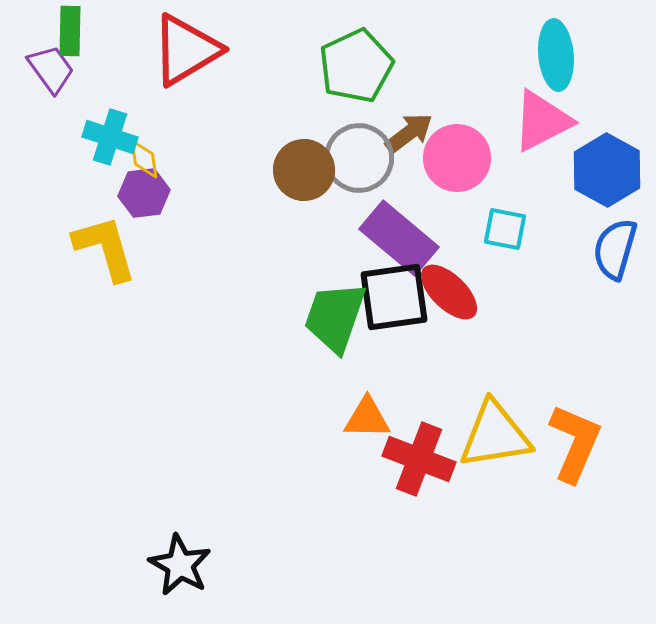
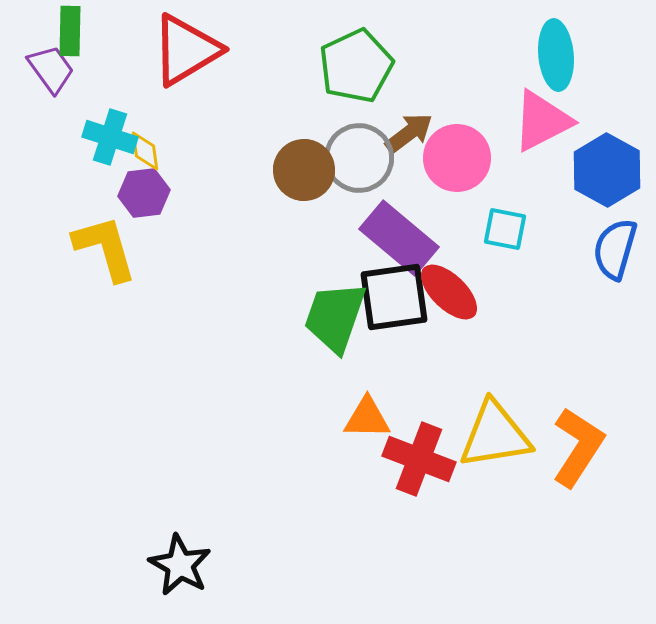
yellow diamond: moved 1 px right, 8 px up
orange L-shape: moved 3 px right, 4 px down; rotated 10 degrees clockwise
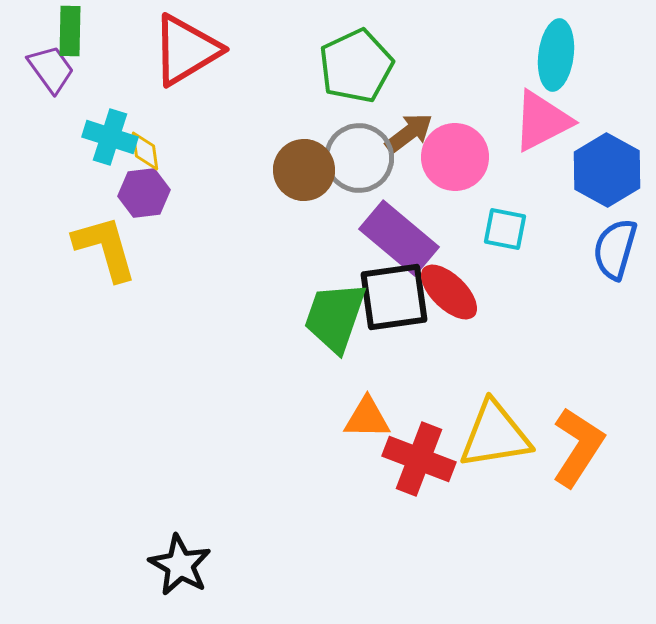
cyan ellipse: rotated 12 degrees clockwise
pink circle: moved 2 px left, 1 px up
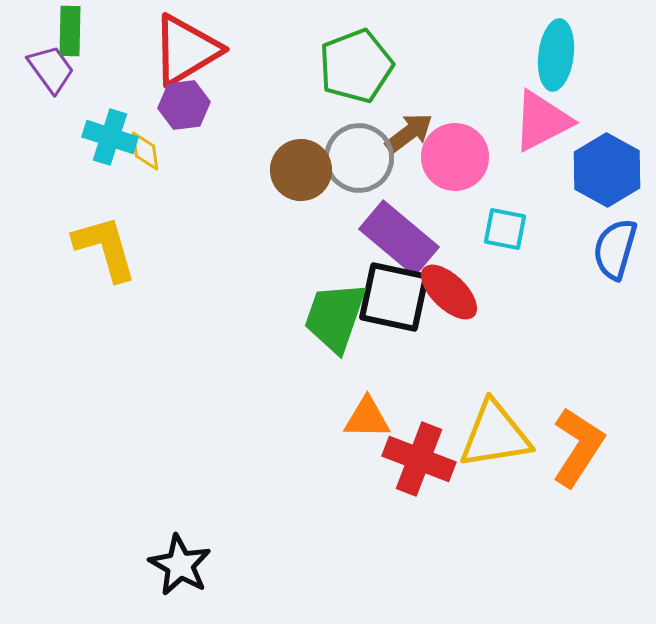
green pentagon: rotated 4 degrees clockwise
brown circle: moved 3 px left
purple hexagon: moved 40 px right, 88 px up
black square: rotated 20 degrees clockwise
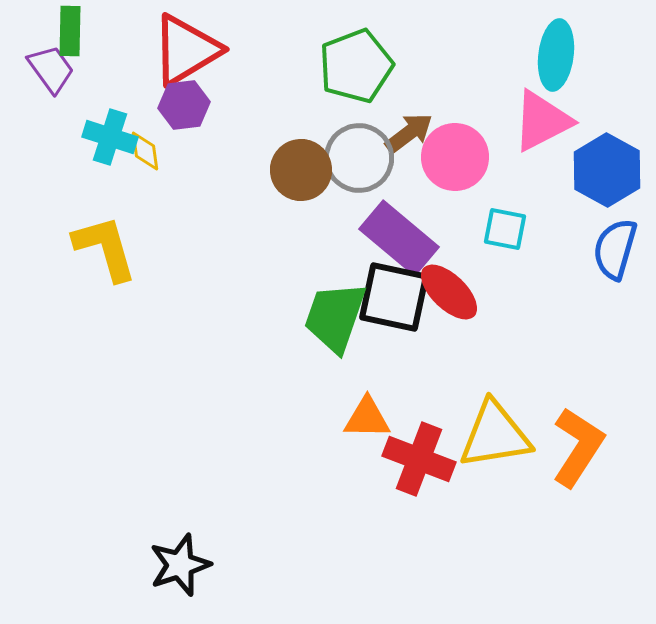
black star: rotated 24 degrees clockwise
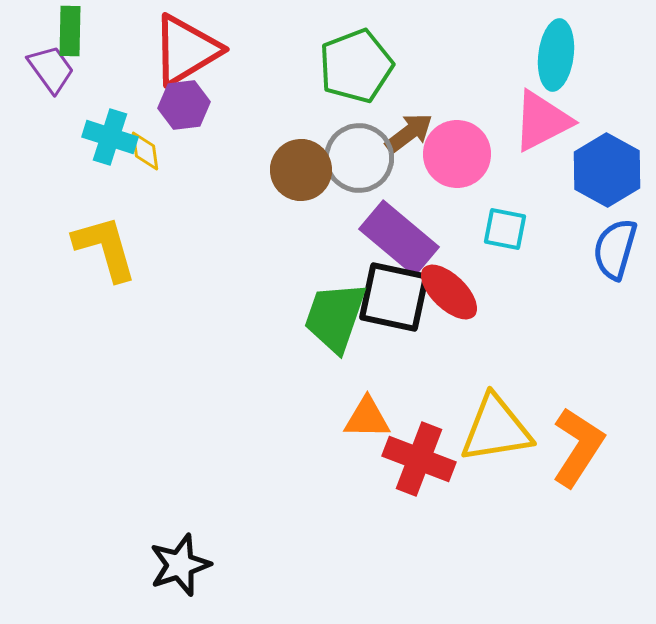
pink circle: moved 2 px right, 3 px up
yellow triangle: moved 1 px right, 6 px up
